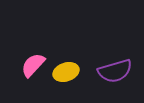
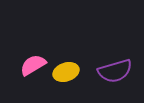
pink semicircle: rotated 16 degrees clockwise
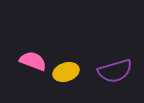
pink semicircle: moved 4 px up; rotated 52 degrees clockwise
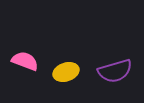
pink semicircle: moved 8 px left
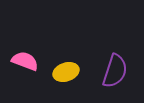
purple semicircle: rotated 56 degrees counterclockwise
